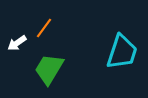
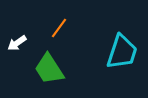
orange line: moved 15 px right
green trapezoid: rotated 64 degrees counterclockwise
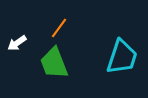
cyan trapezoid: moved 5 px down
green trapezoid: moved 5 px right, 6 px up; rotated 12 degrees clockwise
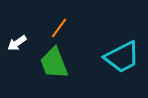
cyan trapezoid: rotated 45 degrees clockwise
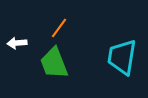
white arrow: rotated 30 degrees clockwise
cyan trapezoid: rotated 126 degrees clockwise
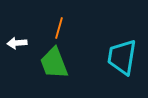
orange line: rotated 20 degrees counterclockwise
